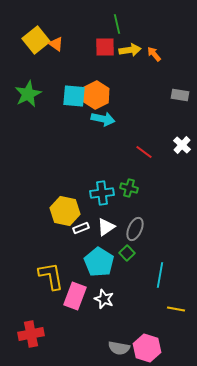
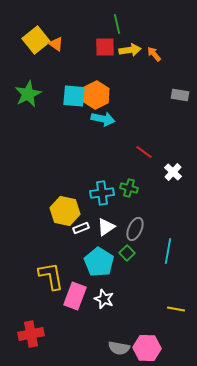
white cross: moved 9 px left, 27 px down
cyan line: moved 8 px right, 24 px up
pink hexagon: rotated 16 degrees counterclockwise
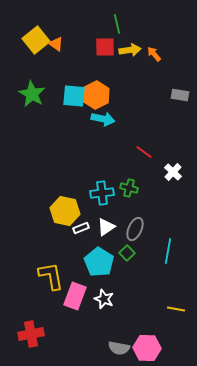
green star: moved 4 px right; rotated 16 degrees counterclockwise
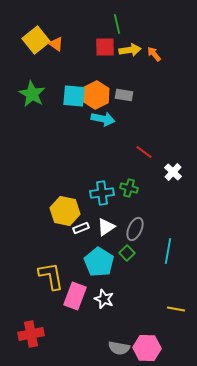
gray rectangle: moved 56 px left
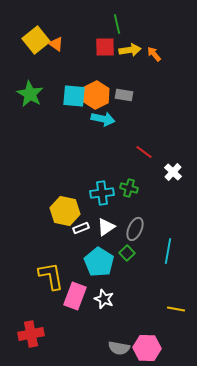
green star: moved 2 px left
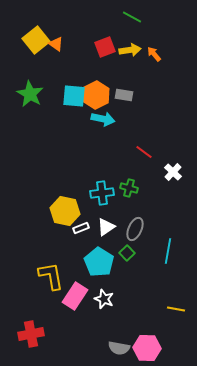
green line: moved 15 px right, 7 px up; rotated 48 degrees counterclockwise
red square: rotated 20 degrees counterclockwise
pink rectangle: rotated 12 degrees clockwise
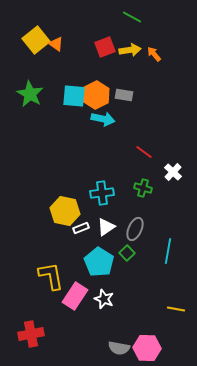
green cross: moved 14 px right
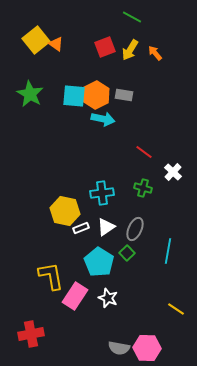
yellow arrow: rotated 130 degrees clockwise
orange arrow: moved 1 px right, 1 px up
white star: moved 4 px right, 1 px up
yellow line: rotated 24 degrees clockwise
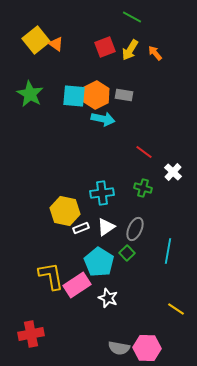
pink rectangle: moved 2 px right, 11 px up; rotated 24 degrees clockwise
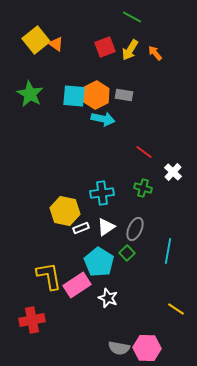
yellow L-shape: moved 2 px left
red cross: moved 1 px right, 14 px up
